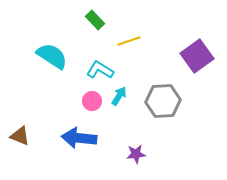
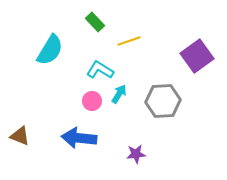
green rectangle: moved 2 px down
cyan semicircle: moved 2 px left, 6 px up; rotated 88 degrees clockwise
cyan arrow: moved 2 px up
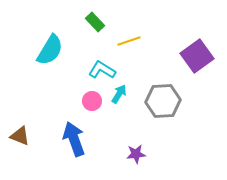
cyan L-shape: moved 2 px right
blue arrow: moved 5 px left, 1 px down; rotated 64 degrees clockwise
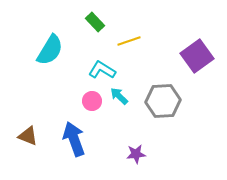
cyan arrow: moved 2 px down; rotated 78 degrees counterclockwise
brown triangle: moved 8 px right
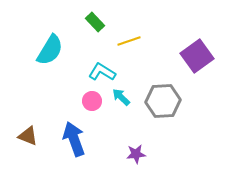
cyan L-shape: moved 2 px down
cyan arrow: moved 2 px right, 1 px down
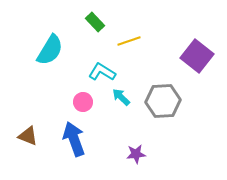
purple square: rotated 16 degrees counterclockwise
pink circle: moved 9 px left, 1 px down
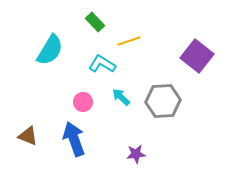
cyan L-shape: moved 8 px up
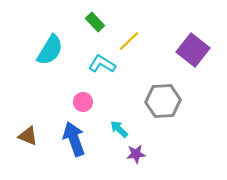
yellow line: rotated 25 degrees counterclockwise
purple square: moved 4 px left, 6 px up
cyan arrow: moved 2 px left, 32 px down
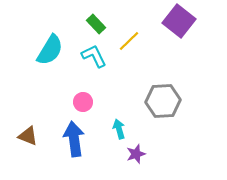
green rectangle: moved 1 px right, 2 px down
purple square: moved 14 px left, 29 px up
cyan L-shape: moved 8 px left, 8 px up; rotated 32 degrees clockwise
cyan arrow: rotated 30 degrees clockwise
blue arrow: rotated 12 degrees clockwise
purple star: rotated 12 degrees counterclockwise
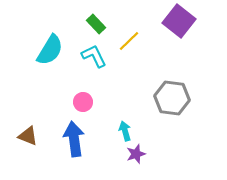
gray hexagon: moved 9 px right, 3 px up; rotated 12 degrees clockwise
cyan arrow: moved 6 px right, 2 px down
